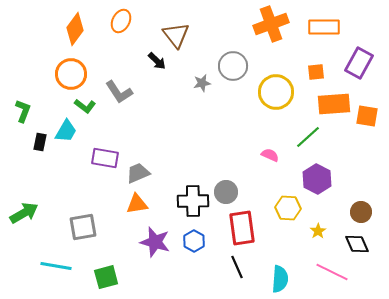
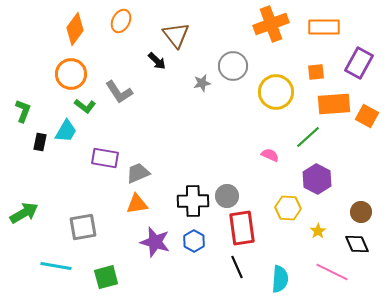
orange square at (367, 116): rotated 20 degrees clockwise
gray circle at (226, 192): moved 1 px right, 4 px down
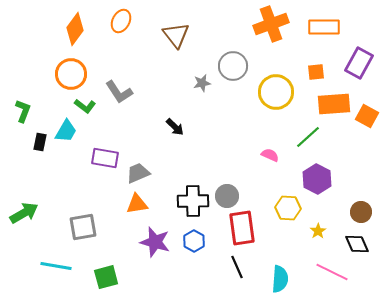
black arrow at (157, 61): moved 18 px right, 66 px down
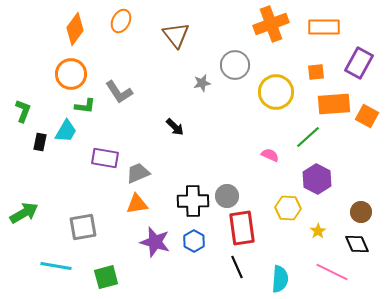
gray circle at (233, 66): moved 2 px right, 1 px up
green L-shape at (85, 106): rotated 30 degrees counterclockwise
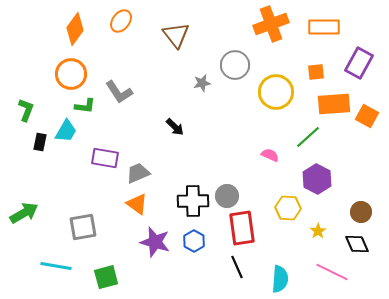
orange ellipse at (121, 21): rotated 10 degrees clockwise
green L-shape at (23, 111): moved 3 px right, 1 px up
orange triangle at (137, 204): rotated 45 degrees clockwise
